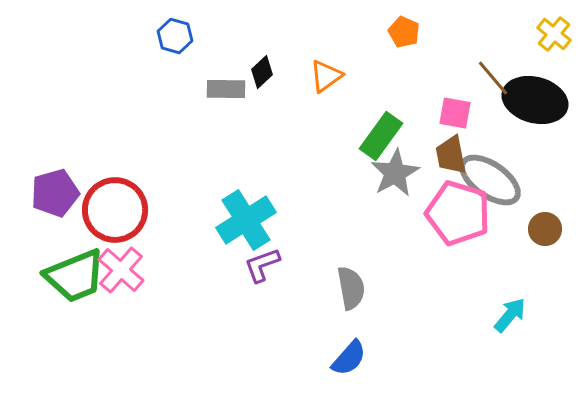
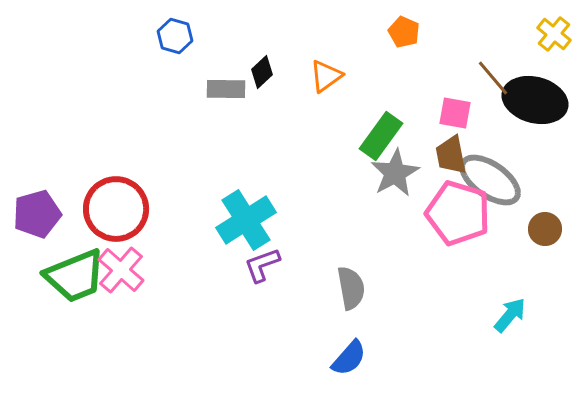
purple pentagon: moved 18 px left, 21 px down
red circle: moved 1 px right, 1 px up
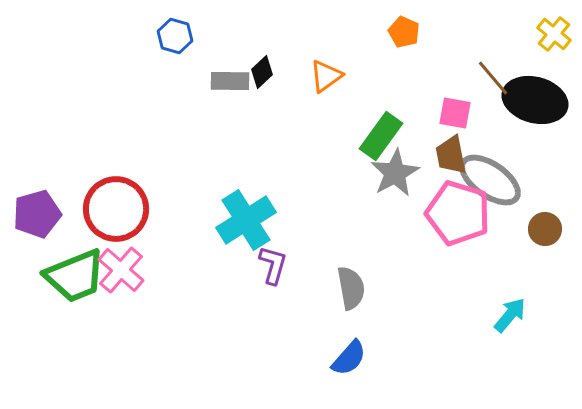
gray rectangle: moved 4 px right, 8 px up
purple L-shape: moved 11 px right; rotated 126 degrees clockwise
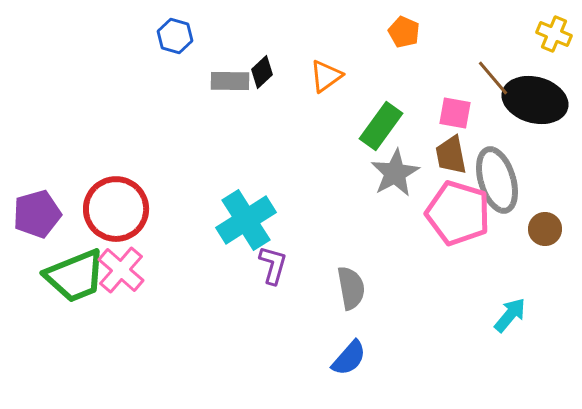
yellow cross: rotated 16 degrees counterclockwise
green rectangle: moved 10 px up
gray ellipse: moved 7 px right; rotated 38 degrees clockwise
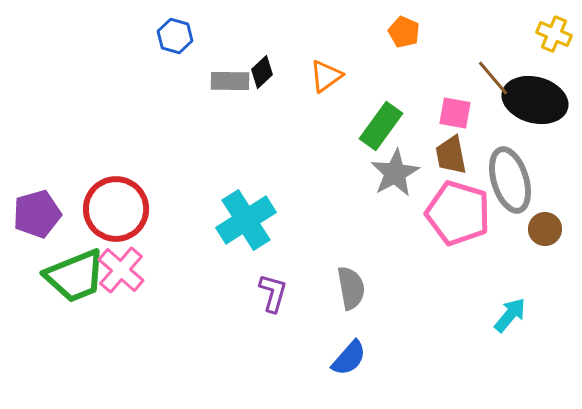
gray ellipse: moved 13 px right
purple L-shape: moved 28 px down
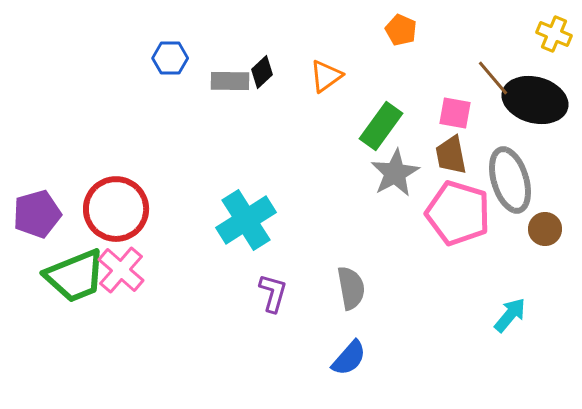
orange pentagon: moved 3 px left, 2 px up
blue hexagon: moved 5 px left, 22 px down; rotated 16 degrees counterclockwise
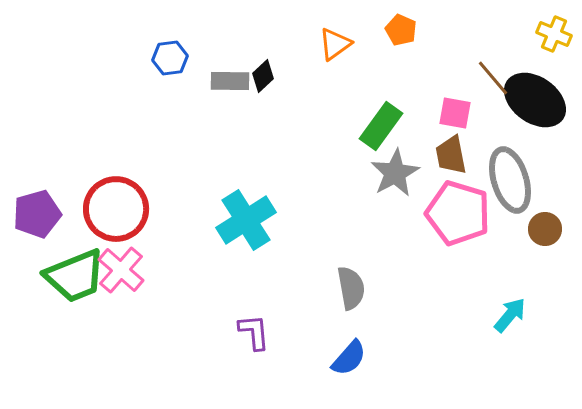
blue hexagon: rotated 8 degrees counterclockwise
black diamond: moved 1 px right, 4 px down
orange triangle: moved 9 px right, 32 px up
black ellipse: rotated 20 degrees clockwise
purple L-shape: moved 19 px left, 39 px down; rotated 21 degrees counterclockwise
